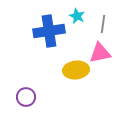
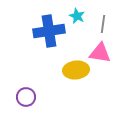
pink triangle: rotated 20 degrees clockwise
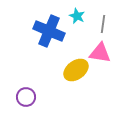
blue cross: rotated 32 degrees clockwise
yellow ellipse: rotated 30 degrees counterclockwise
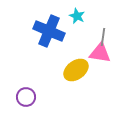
gray line: moved 13 px down
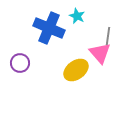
blue cross: moved 3 px up
gray line: moved 5 px right, 1 px up
pink triangle: rotated 40 degrees clockwise
purple circle: moved 6 px left, 34 px up
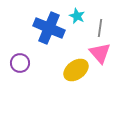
gray line: moved 8 px left, 8 px up
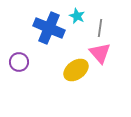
purple circle: moved 1 px left, 1 px up
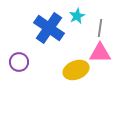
cyan star: rotated 21 degrees clockwise
blue cross: rotated 12 degrees clockwise
pink triangle: rotated 50 degrees counterclockwise
yellow ellipse: rotated 15 degrees clockwise
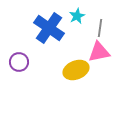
pink triangle: moved 1 px left, 1 px up; rotated 10 degrees counterclockwise
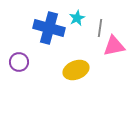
cyan star: moved 2 px down
blue cross: rotated 20 degrees counterclockwise
pink triangle: moved 15 px right, 6 px up
